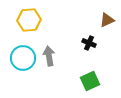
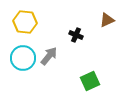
yellow hexagon: moved 4 px left, 2 px down; rotated 10 degrees clockwise
black cross: moved 13 px left, 8 px up
gray arrow: rotated 48 degrees clockwise
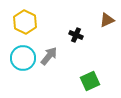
yellow hexagon: rotated 20 degrees clockwise
